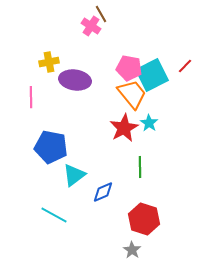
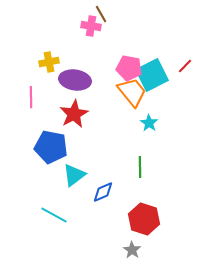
pink cross: rotated 24 degrees counterclockwise
orange trapezoid: moved 2 px up
red star: moved 50 px left, 14 px up
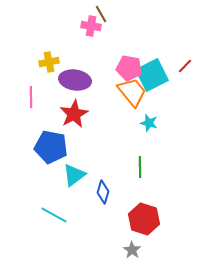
cyan star: rotated 18 degrees counterclockwise
blue diamond: rotated 50 degrees counterclockwise
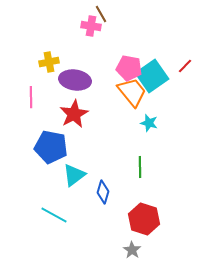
cyan square: moved 1 px down; rotated 8 degrees counterclockwise
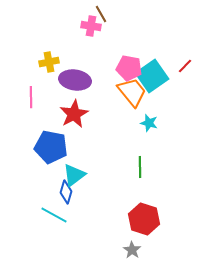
blue diamond: moved 37 px left
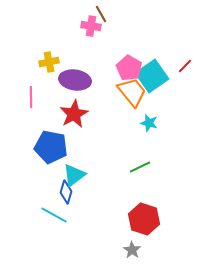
pink pentagon: rotated 20 degrees clockwise
green line: rotated 65 degrees clockwise
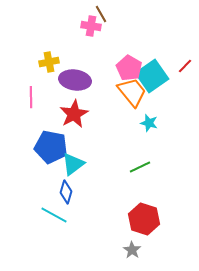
cyan triangle: moved 1 px left, 11 px up
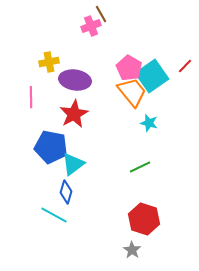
pink cross: rotated 30 degrees counterclockwise
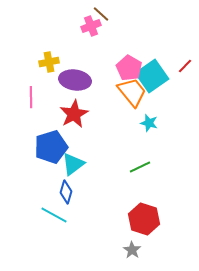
brown line: rotated 18 degrees counterclockwise
blue pentagon: rotated 28 degrees counterclockwise
